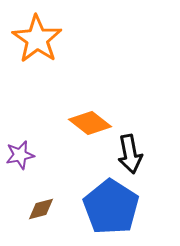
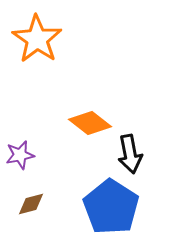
brown diamond: moved 10 px left, 5 px up
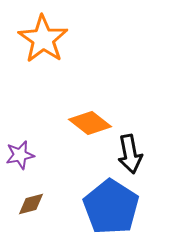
orange star: moved 6 px right
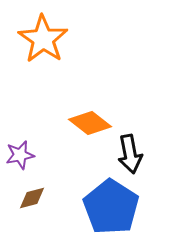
brown diamond: moved 1 px right, 6 px up
